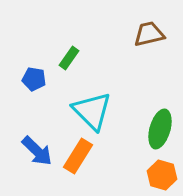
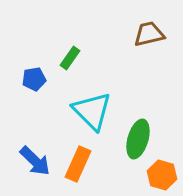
green rectangle: moved 1 px right
blue pentagon: rotated 20 degrees counterclockwise
green ellipse: moved 22 px left, 10 px down
blue arrow: moved 2 px left, 10 px down
orange rectangle: moved 8 px down; rotated 8 degrees counterclockwise
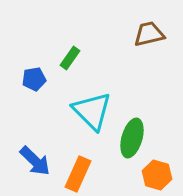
green ellipse: moved 6 px left, 1 px up
orange rectangle: moved 10 px down
orange hexagon: moved 5 px left
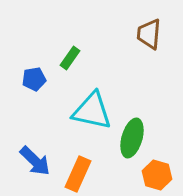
brown trapezoid: rotated 72 degrees counterclockwise
cyan triangle: rotated 33 degrees counterclockwise
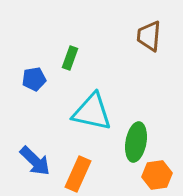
brown trapezoid: moved 2 px down
green rectangle: rotated 15 degrees counterclockwise
cyan triangle: moved 1 px down
green ellipse: moved 4 px right, 4 px down; rotated 6 degrees counterclockwise
orange hexagon: rotated 24 degrees counterclockwise
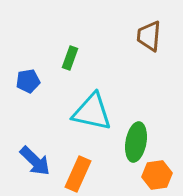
blue pentagon: moved 6 px left, 2 px down
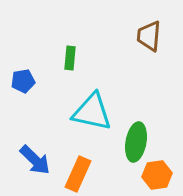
green rectangle: rotated 15 degrees counterclockwise
blue pentagon: moved 5 px left
blue arrow: moved 1 px up
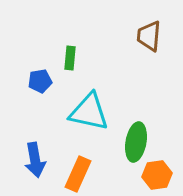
blue pentagon: moved 17 px right
cyan triangle: moved 3 px left
blue arrow: rotated 36 degrees clockwise
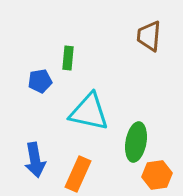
green rectangle: moved 2 px left
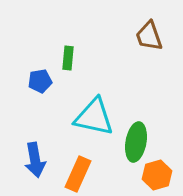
brown trapezoid: rotated 24 degrees counterclockwise
cyan triangle: moved 5 px right, 5 px down
orange hexagon: rotated 8 degrees counterclockwise
